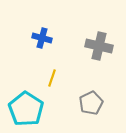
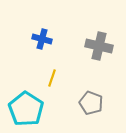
blue cross: moved 1 px down
gray pentagon: rotated 25 degrees counterclockwise
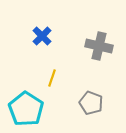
blue cross: moved 3 px up; rotated 30 degrees clockwise
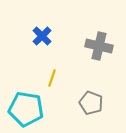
cyan pentagon: rotated 24 degrees counterclockwise
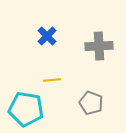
blue cross: moved 5 px right
gray cross: rotated 16 degrees counterclockwise
yellow line: moved 2 px down; rotated 66 degrees clockwise
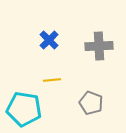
blue cross: moved 2 px right, 4 px down
cyan pentagon: moved 2 px left
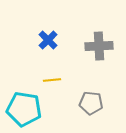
blue cross: moved 1 px left
gray pentagon: rotated 15 degrees counterclockwise
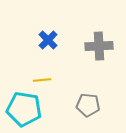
yellow line: moved 10 px left
gray pentagon: moved 3 px left, 2 px down
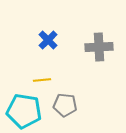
gray cross: moved 1 px down
gray pentagon: moved 23 px left
cyan pentagon: moved 2 px down
